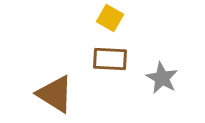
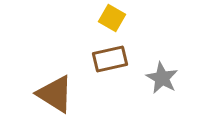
yellow square: moved 2 px right
brown rectangle: rotated 16 degrees counterclockwise
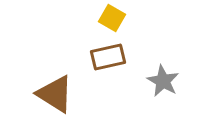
brown rectangle: moved 2 px left, 2 px up
gray star: moved 1 px right, 3 px down
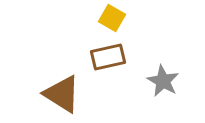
brown triangle: moved 7 px right
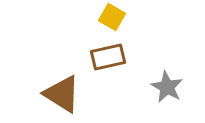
yellow square: moved 1 px up
gray star: moved 4 px right, 6 px down
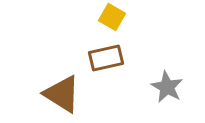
brown rectangle: moved 2 px left, 1 px down
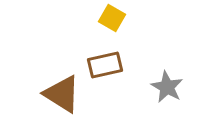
yellow square: moved 1 px down
brown rectangle: moved 1 px left, 7 px down
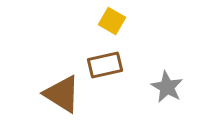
yellow square: moved 3 px down
